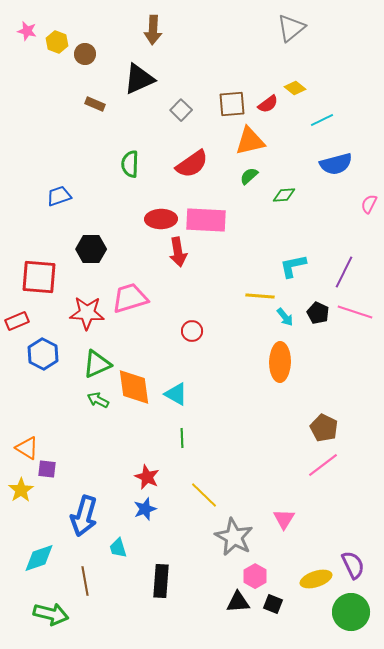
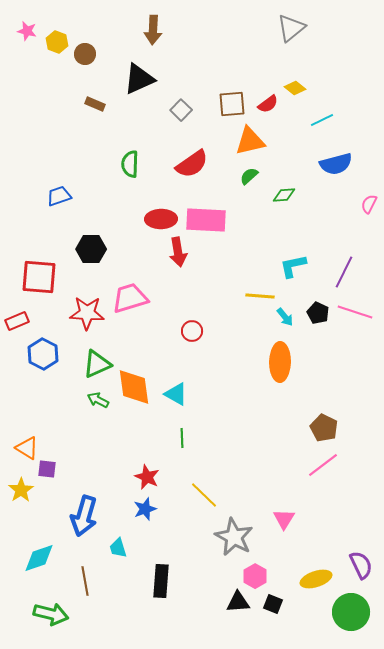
purple semicircle at (353, 565): moved 8 px right
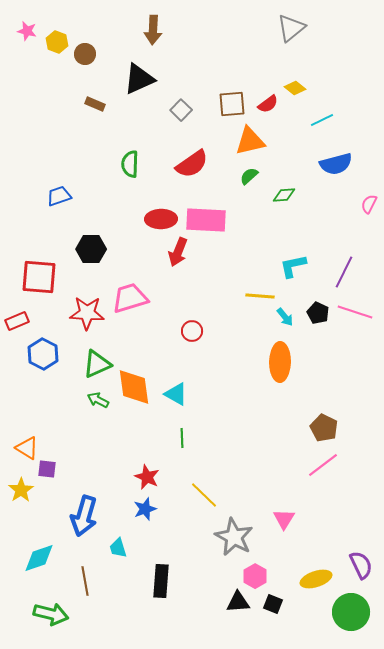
red arrow at (178, 252): rotated 32 degrees clockwise
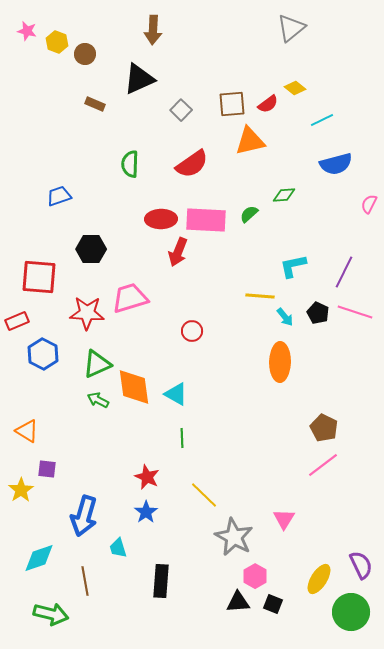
green semicircle at (249, 176): moved 38 px down
orange triangle at (27, 448): moved 17 px up
blue star at (145, 509): moved 1 px right, 3 px down; rotated 15 degrees counterclockwise
yellow ellipse at (316, 579): moved 3 px right; rotated 40 degrees counterclockwise
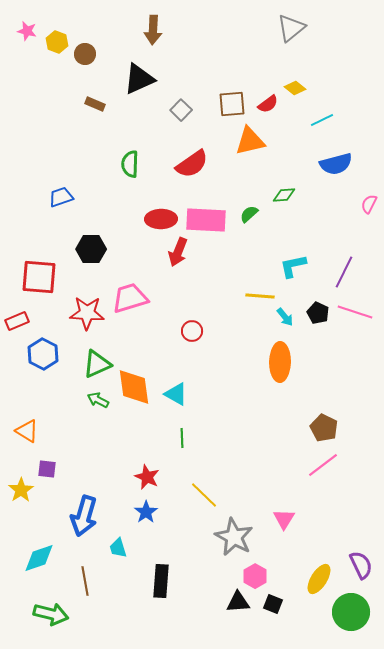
blue trapezoid at (59, 196): moved 2 px right, 1 px down
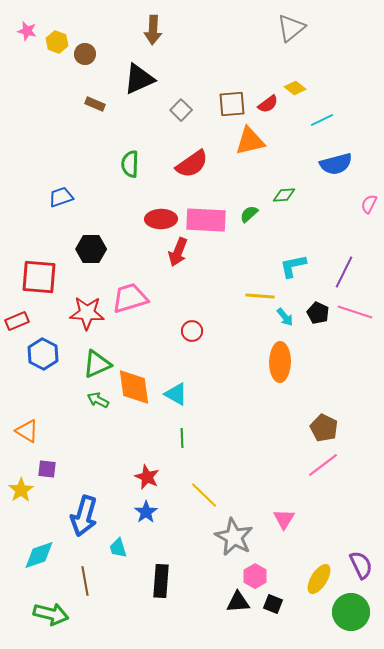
cyan diamond at (39, 558): moved 3 px up
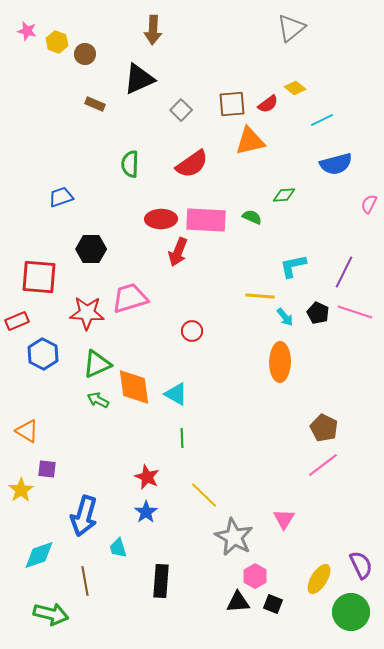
green semicircle at (249, 214): moved 3 px right, 3 px down; rotated 66 degrees clockwise
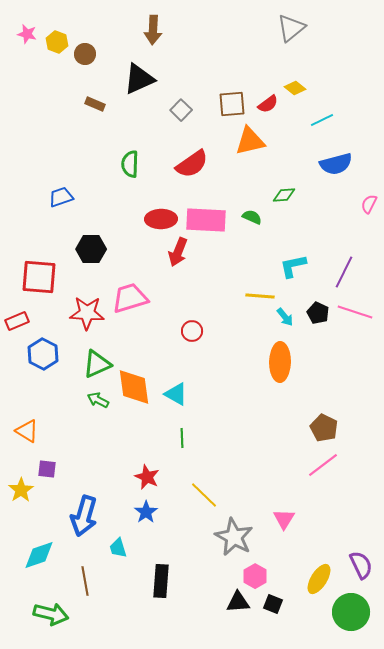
pink star at (27, 31): moved 3 px down
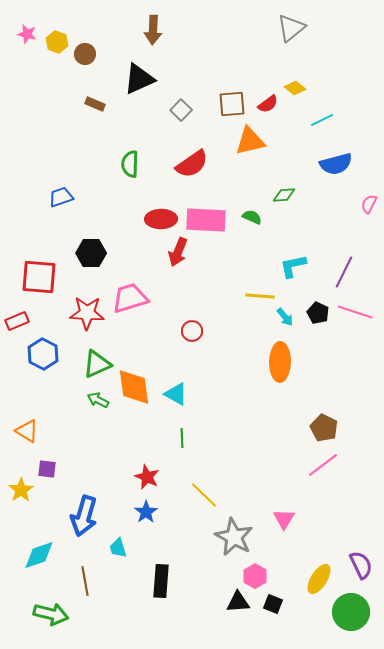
black hexagon at (91, 249): moved 4 px down
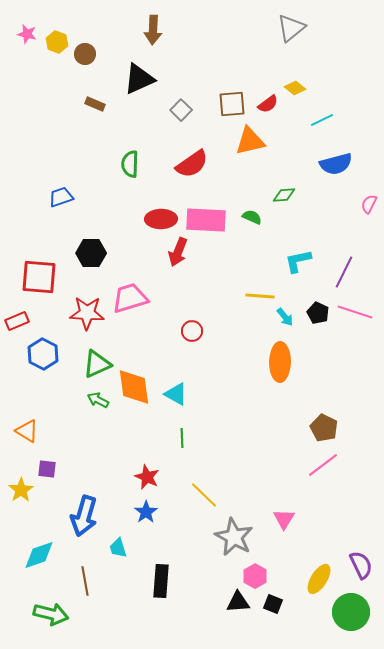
cyan L-shape at (293, 266): moved 5 px right, 5 px up
